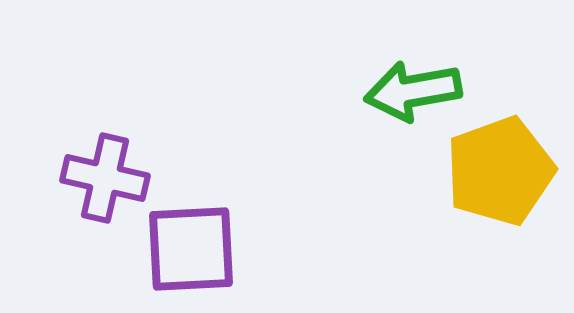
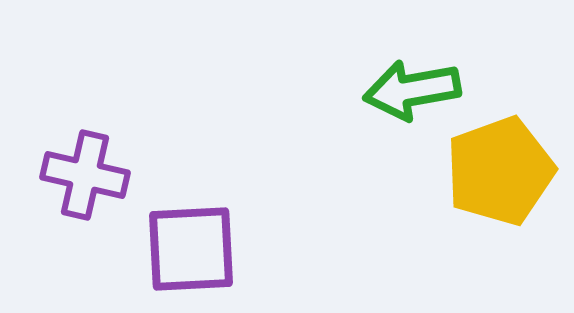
green arrow: moved 1 px left, 1 px up
purple cross: moved 20 px left, 3 px up
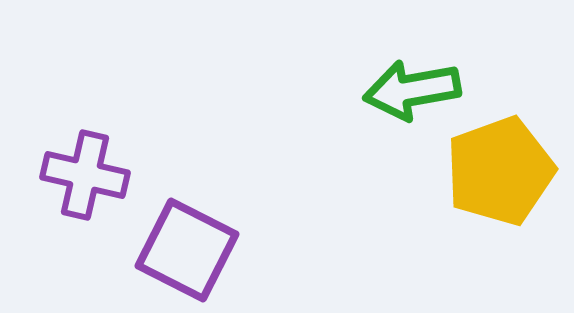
purple square: moved 4 px left, 1 px down; rotated 30 degrees clockwise
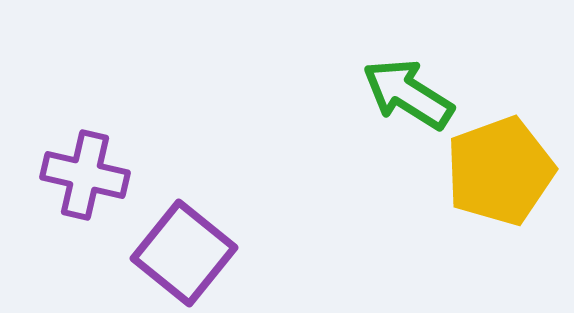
green arrow: moved 4 px left, 4 px down; rotated 42 degrees clockwise
purple square: moved 3 px left, 3 px down; rotated 12 degrees clockwise
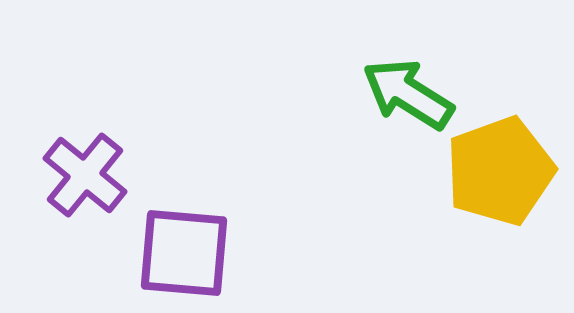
purple cross: rotated 26 degrees clockwise
purple square: rotated 34 degrees counterclockwise
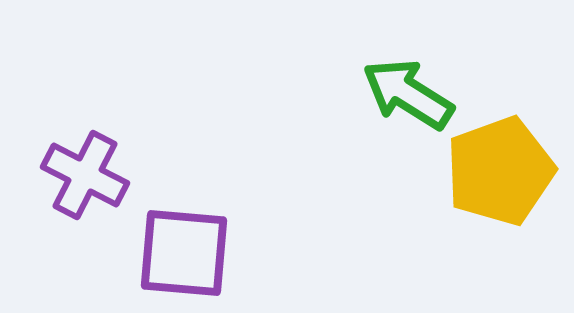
purple cross: rotated 12 degrees counterclockwise
